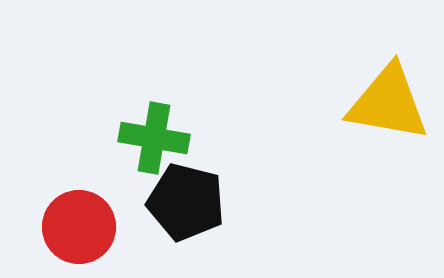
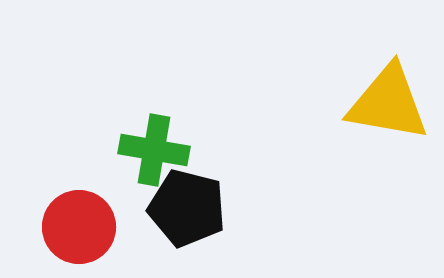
green cross: moved 12 px down
black pentagon: moved 1 px right, 6 px down
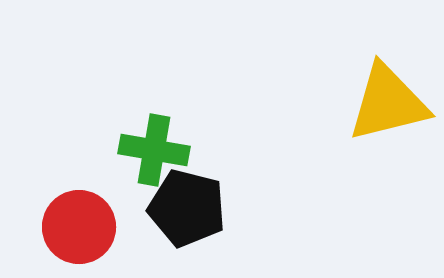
yellow triangle: rotated 24 degrees counterclockwise
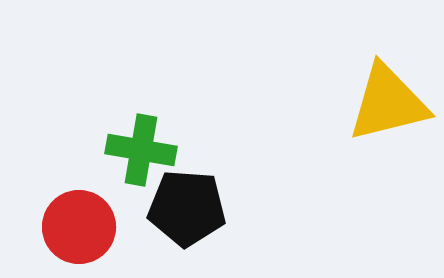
green cross: moved 13 px left
black pentagon: rotated 10 degrees counterclockwise
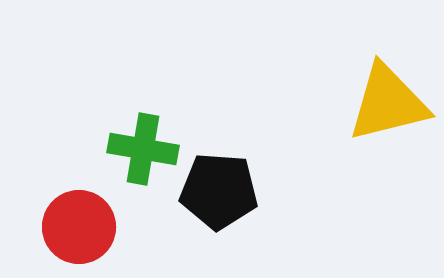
green cross: moved 2 px right, 1 px up
black pentagon: moved 32 px right, 17 px up
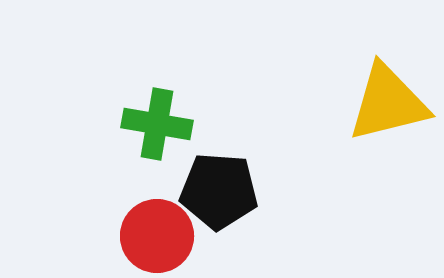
green cross: moved 14 px right, 25 px up
red circle: moved 78 px right, 9 px down
